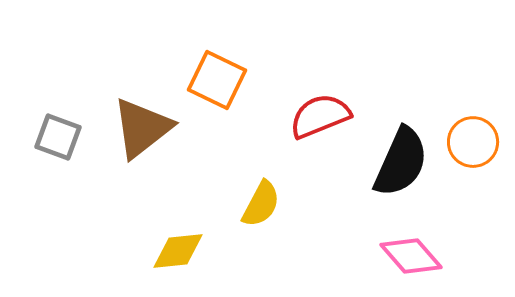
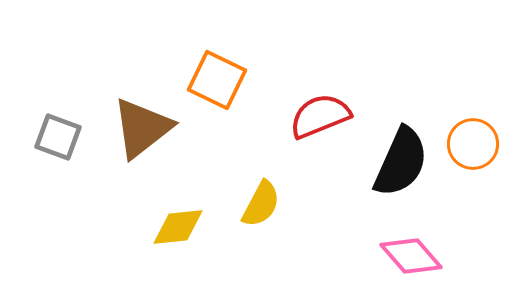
orange circle: moved 2 px down
yellow diamond: moved 24 px up
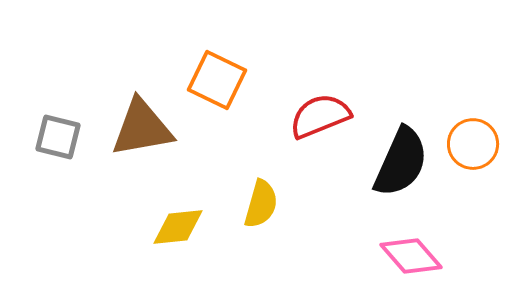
brown triangle: rotated 28 degrees clockwise
gray square: rotated 6 degrees counterclockwise
yellow semicircle: rotated 12 degrees counterclockwise
